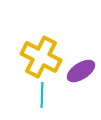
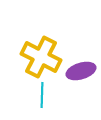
purple ellipse: rotated 16 degrees clockwise
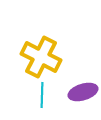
purple ellipse: moved 2 px right, 21 px down
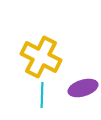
purple ellipse: moved 4 px up
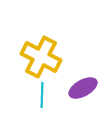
purple ellipse: rotated 12 degrees counterclockwise
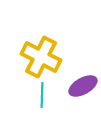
purple ellipse: moved 2 px up
